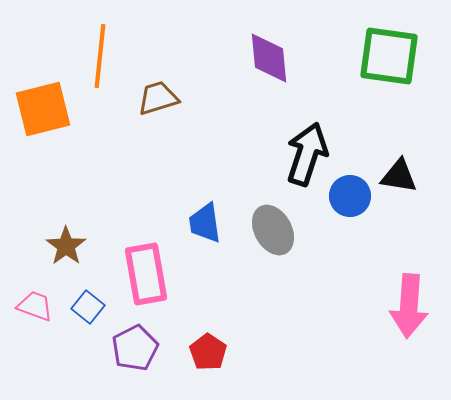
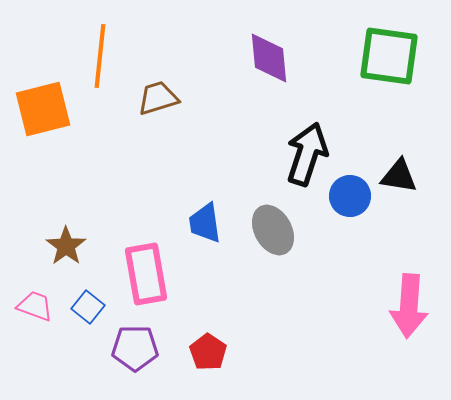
purple pentagon: rotated 27 degrees clockwise
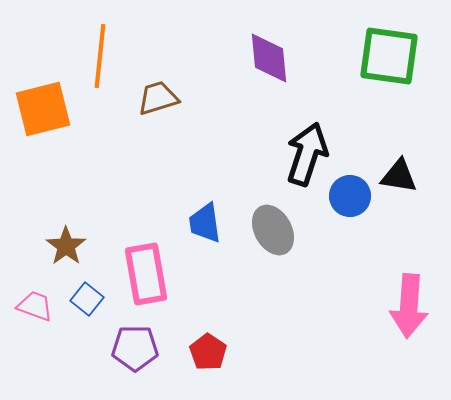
blue square: moved 1 px left, 8 px up
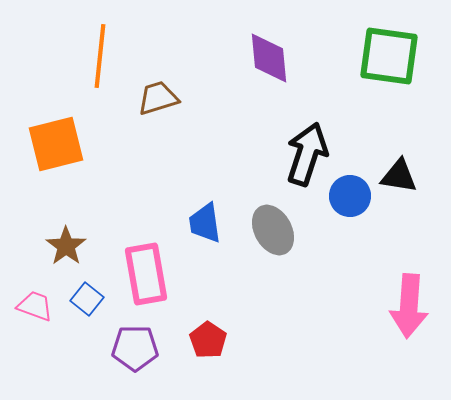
orange square: moved 13 px right, 35 px down
red pentagon: moved 12 px up
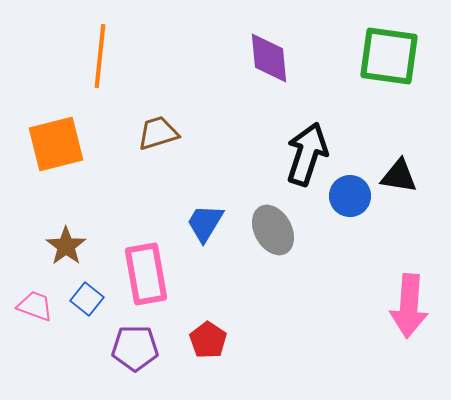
brown trapezoid: moved 35 px down
blue trapezoid: rotated 39 degrees clockwise
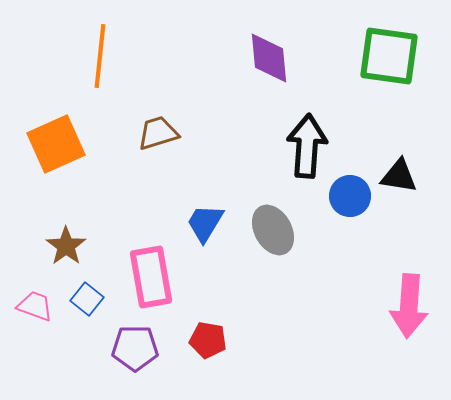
orange square: rotated 10 degrees counterclockwise
black arrow: moved 8 px up; rotated 14 degrees counterclockwise
pink rectangle: moved 5 px right, 3 px down
red pentagon: rotated 24 degrees counterclockwise
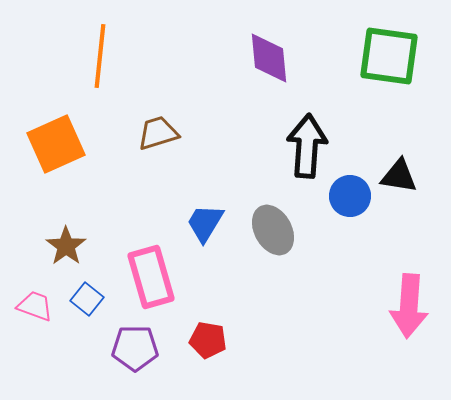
pink rectangle: rotated 6 degrees counterclockwise
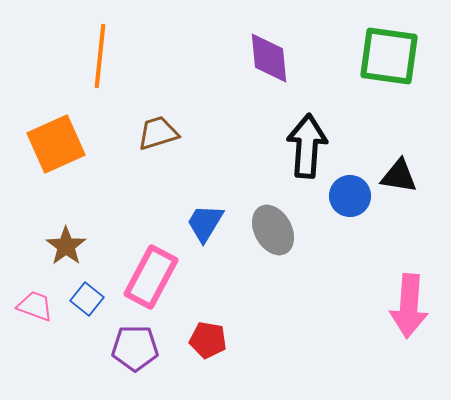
pink rectangle: rotated 44 degrees clockwise
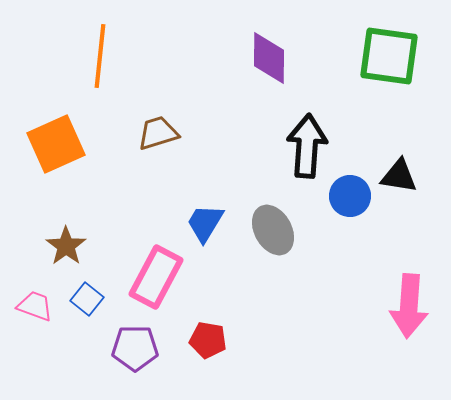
purple diamond: rotated 6 degrees clockwise
pink rectangle: moved 5 px right
